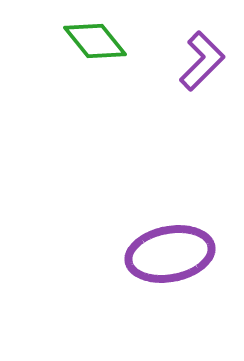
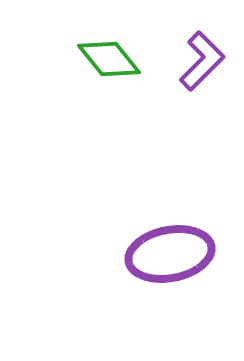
green diamond: moved 14 px right, 18 px down
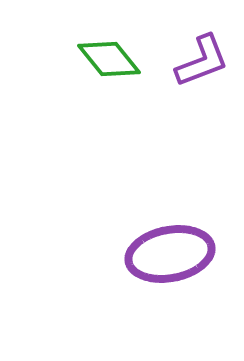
purple L-shape: rotated 24 degrees clockwise
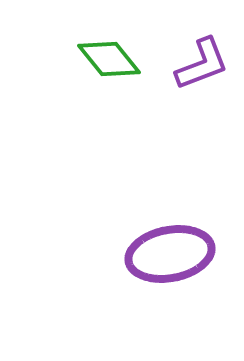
purple L-shape: moved 3 px down
